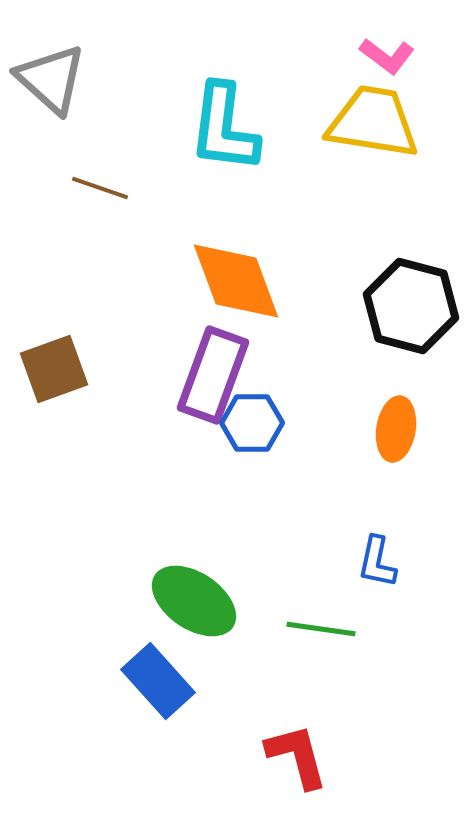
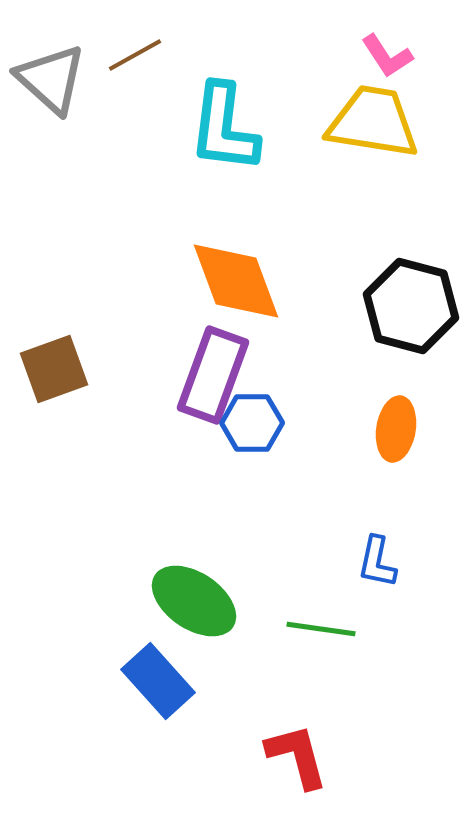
pink L-shape: rotated 20 degrees clockwise
brown line: moved 35 px right, 133 px up; rotated 48 degrees counterclockwise
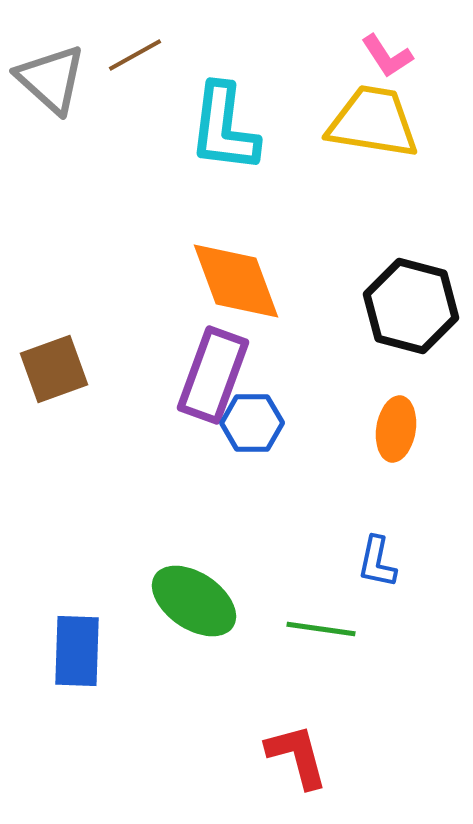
blue rectangle: moved 81 px left, 30 px up; rotated 44 degrees clockwise
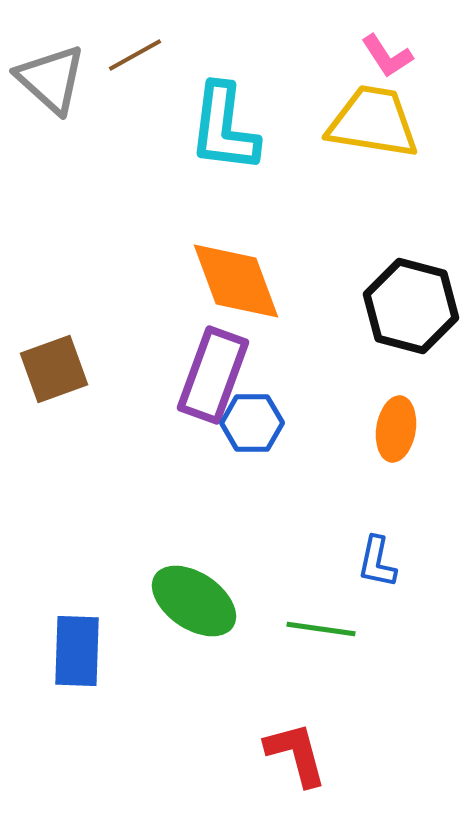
red L-shape: moved 1 px left, 2 px up
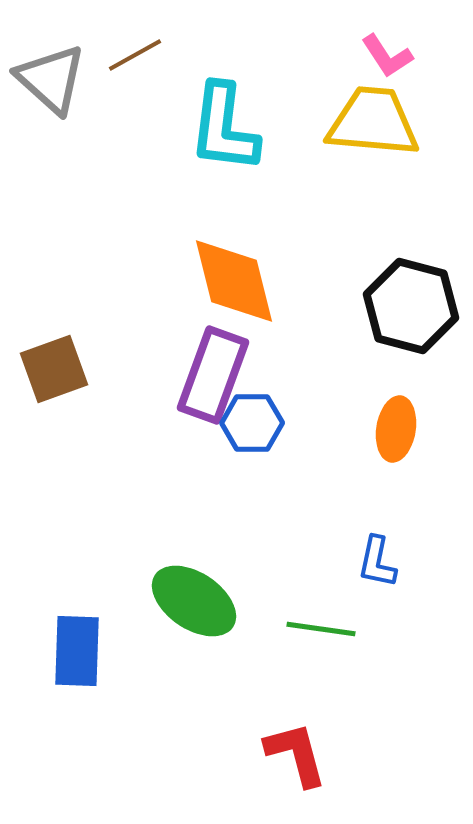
yellow trapezoid: rotated 4 degrees counterclockwise
orange diamond: moved 2 px left; rotated 6 degrees clockwise
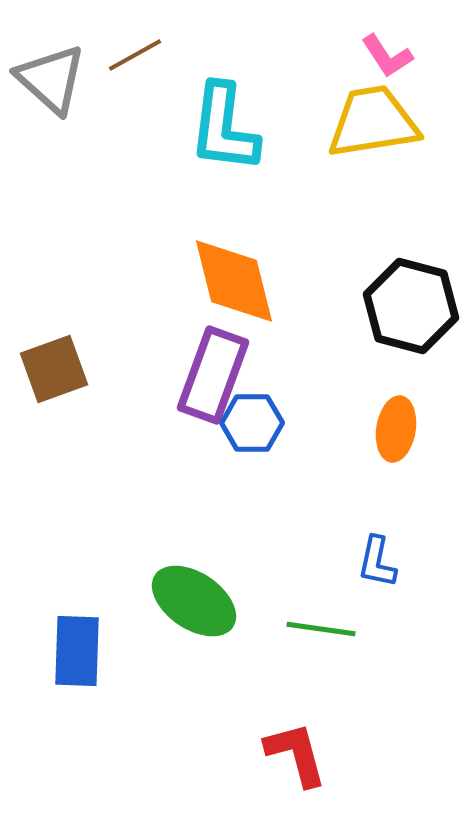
yellow trapezoid: rotated 14 degrees counterclockwise
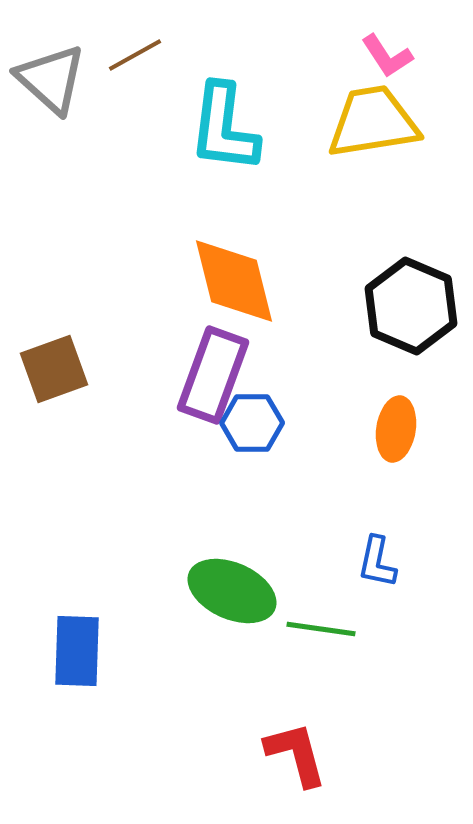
black hexagon: rotated 8 degrees clockwise
green ellipse: moved 38 px right, 10 px up; rotated 10 degrees counterclockwise
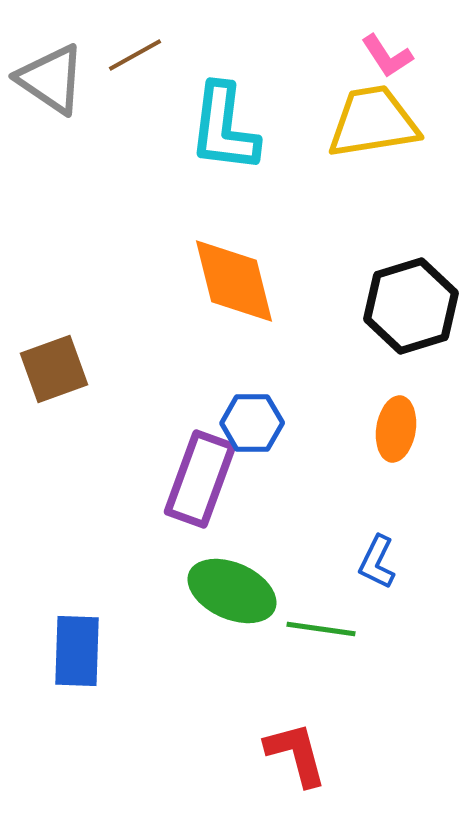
gray triangle: rotated 8 degrees counterclockwise
black hexagon: rotated 20 degrees clockwise
purple rectangle: moved 13 px left, 104 px down
blue L-shape: rotated 14 degrees clockwise
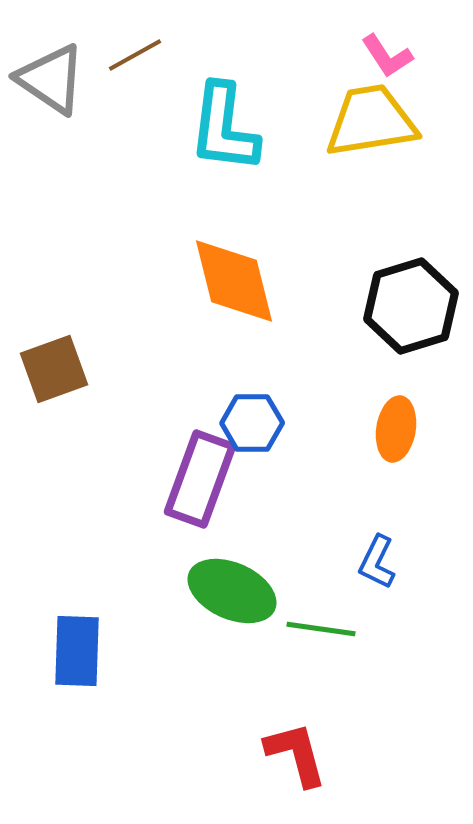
yellow trapezoid: moved 2 px left, 1 px up
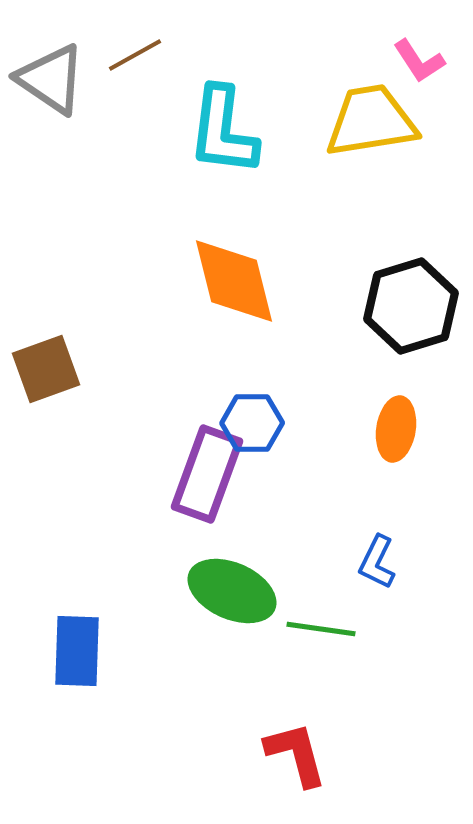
pink L-shape: moved 32 px right, 5 px down
cyan L-shape: moved 1 px left, 3 px down
brown square: moved 8 px left
purple rectangle: moved 7 px right, 5 px up
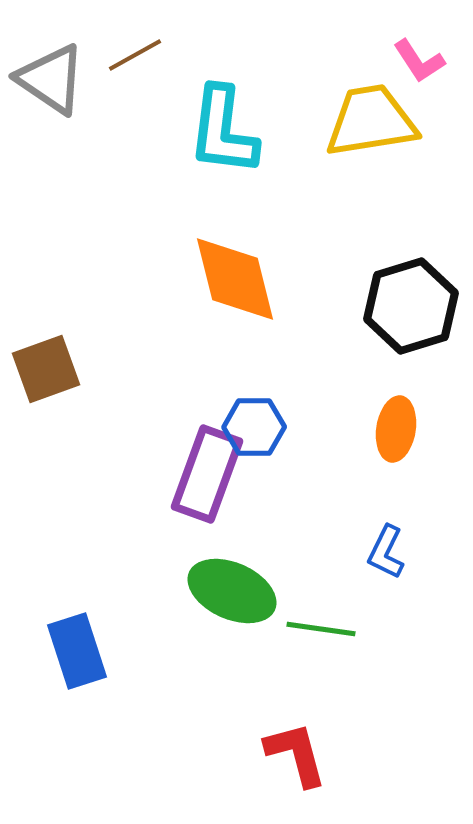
orange diamond: moved 1 px right, 2 px up
blue hexagon: moved 2 px right, 4 px down
blue L-shape: moved 9 px right, 10 px up
blue rectangle: rotated 20 degrees counterclockwise
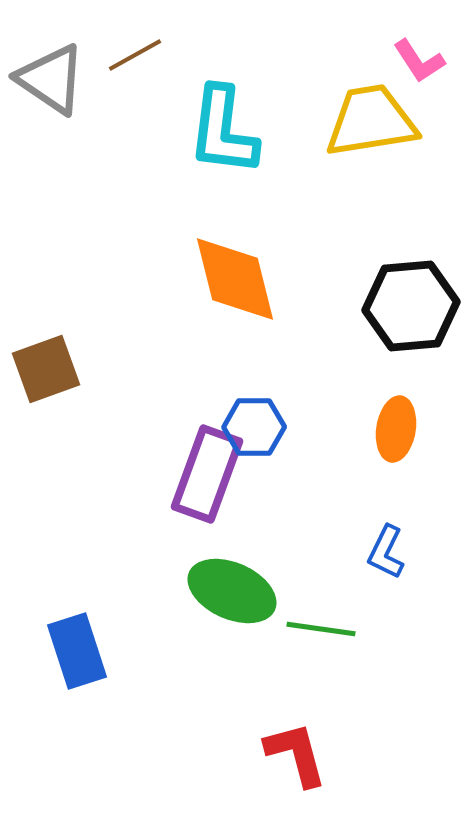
black hexagon: rotated 12 degrees clockwise
